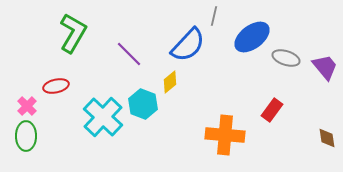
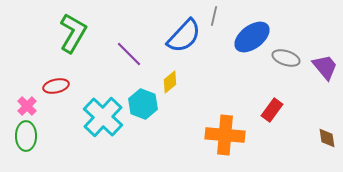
blue semicircle: moved 4 px left, 9 px up
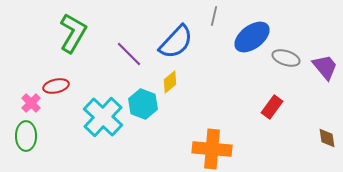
blue semicircle: moved 8 px left, 6 px down
pink cross: moved 4 px right, 3 px up
red rectangle: moved 3 px up
orange cross: moved 13 px left, 14 px down
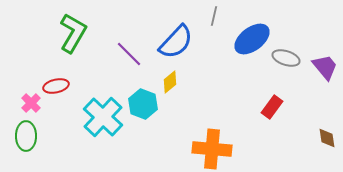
blue ellipse: moved 2 px down
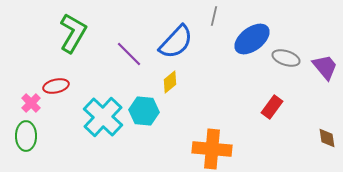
cyan hexagon: moved 1 px right, 7 px down; rotated 16 degrees counterclockwise
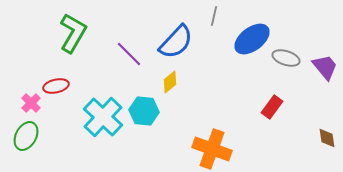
green ellipse: rotated 28 degrees clockwise
orange cross: rotated 15 degrees clockwise
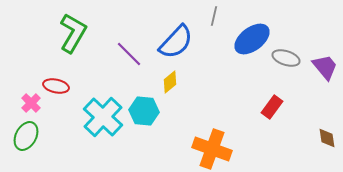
red ellipse: rotated 25 degrees clockwise
